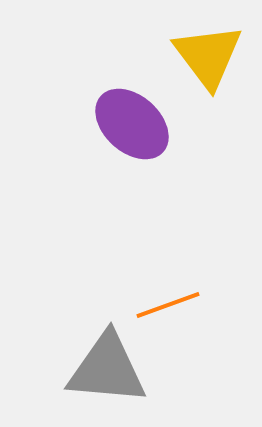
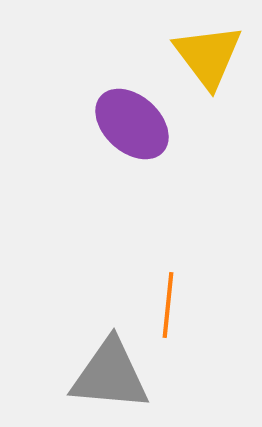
orange line: rotated 64 degrees counterclockwise
gray triangle: moved 3 px right, 6 px down
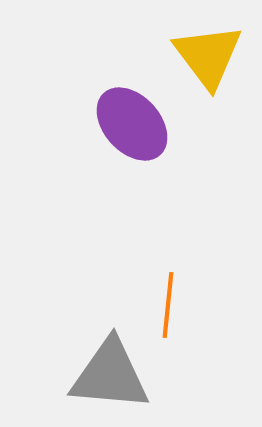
purple ellipse: rotated 6 degrees clockwise
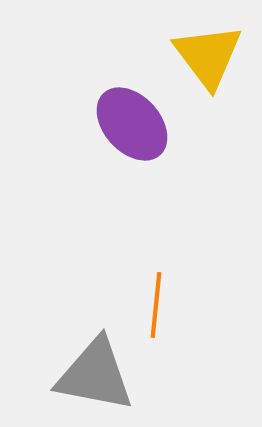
orange line: moved 12 px left
gray triangle: moved 15 px left; rotated 6 degrees clockwise
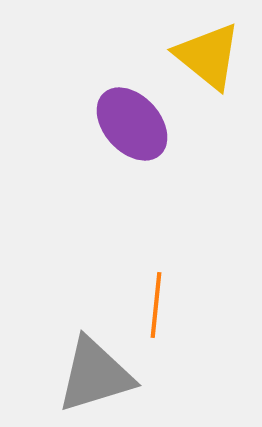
yellow triangle: rotated 14 degrees counterclockwise
gray triangle: rotated 28 degrees counterclockwise
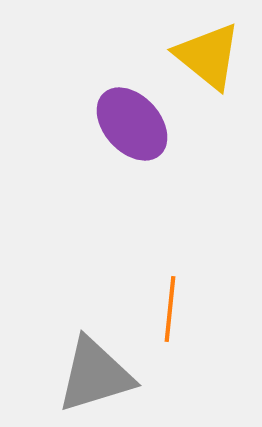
orange line: moved 14 px right, 4 px down
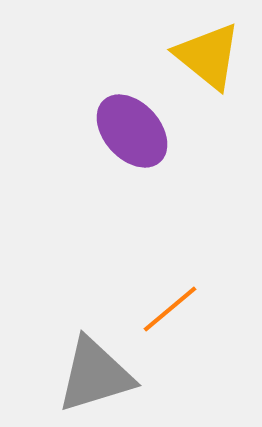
purple ellipse: moved 7 px down
orange line: rotated 44 degrees clockwise
